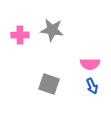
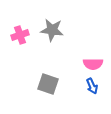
pink cross: rotated 18 degrees counterclockwise
pink semicircle: moved 3 px right
gray square: moved 1 px left
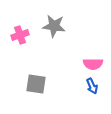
gray star: moved 2 px right, 4 px up
gray square: moved 12 px left; rotated 10 degrees counterclockwise
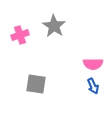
gray star: rotated 25 degrees clockwise
blue arrow: moved 1 px right
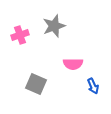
gray star: rotated 20 degrees clockwise
pink semicircle: moved 20 px left
gray square: rotated 15 degrees clockwise
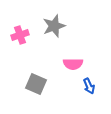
blue arrow: moved 4 px left
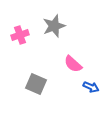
pink semicircle: rotated 42 degrees clockwise
blue arrow: moved 2 px right, 1 px down; rotated 42 degrees counterclockwise
